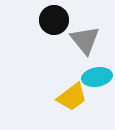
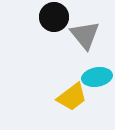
black circle: moved 3 px up
gray triangle: moved 5 px up
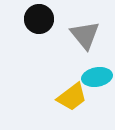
black circle: moved 15 px left, 2 px down
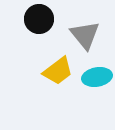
yellow trapezoid: moved 14 px left, 26 px up
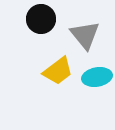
black circle: moved 2 px right
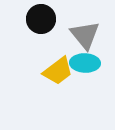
cyan ellipse: moved 12 px left, 14 px up; rotated 12 degrees clockwise
